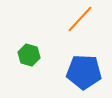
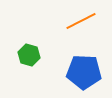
orange line: moved 1 px right, 2 px down; rotated 20 degrees clockwise
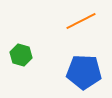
green hexagon: moved 8 px left
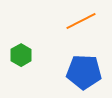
green hexagon: rotated 15 degrees clockwise
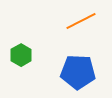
blue pentagon: moved 6 px left
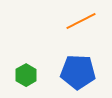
green hexagon: moved 5 px right, 20 px down
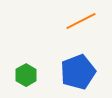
blue pentagon: rotated 24 degrees counterclockwise
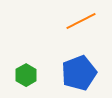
blue pentagon: moved 1 px right, 1 px down
